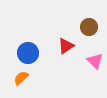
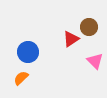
red triangle: moved 5 px right, 7 px up
blue circle: moved 1 px up
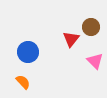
brown circle: moved 2 px right
red triangle: rotated 18 degrees counterclockwise
orange semicircle: moved 2 px right, 4 px down; rotated 91 degrees clockwise
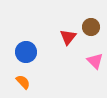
red triangle: moved 3 px left, 2 px up
blue circle: moved 2 px left
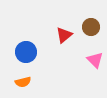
red triangle: moved 4 px left, 2 px up; rotated 12 degrees clockwise
pink triangle: moved 1 px up
orange semicircle: rotated 119 degrees clockwise
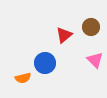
blue circle: moved 19 px right, 11 px down
orange semicircle: moved 4 px up
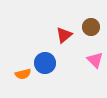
orange semicircle: moved 4 px up
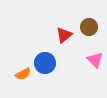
brown circle: moved 2 px left
orange semicircle: rotated 14 degrees counterclockwise
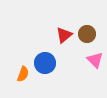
brown circle: moved 2 px left, 7 px down
orange semicircle: rotated 42 degrees counterclockwise
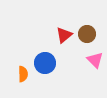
orange semicircle: rotated 21 degrees counterclockwise
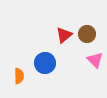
orange semicircle: moved 4 px left, 2 px down
